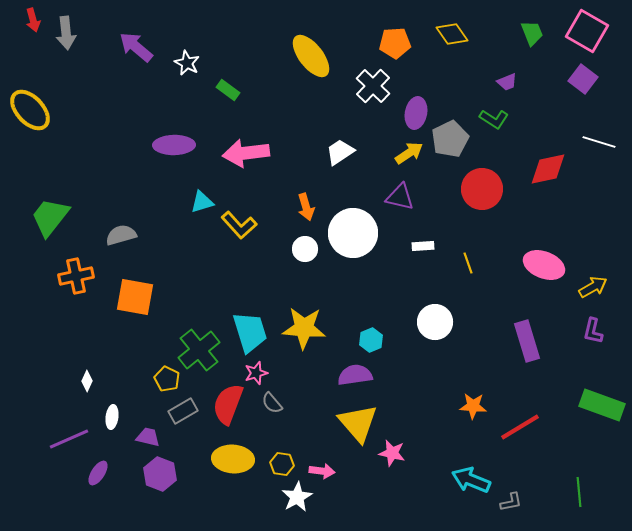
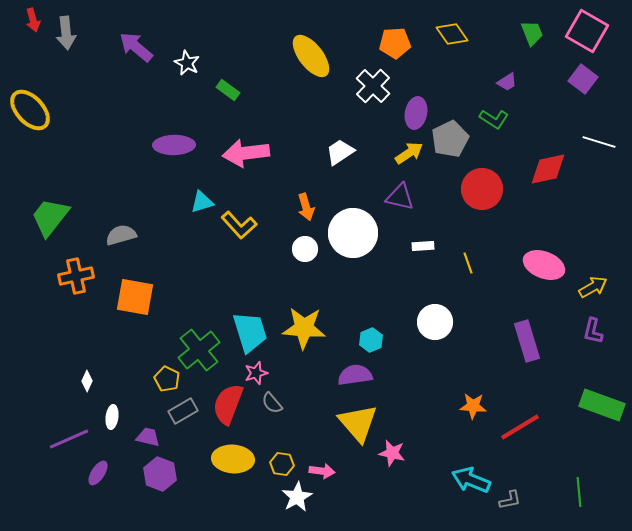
purple trapezoid at (507, 82): rotated 10 degrees counterclockwise
gray L-shape at (511, 502): moved 1 px left, 2 px up
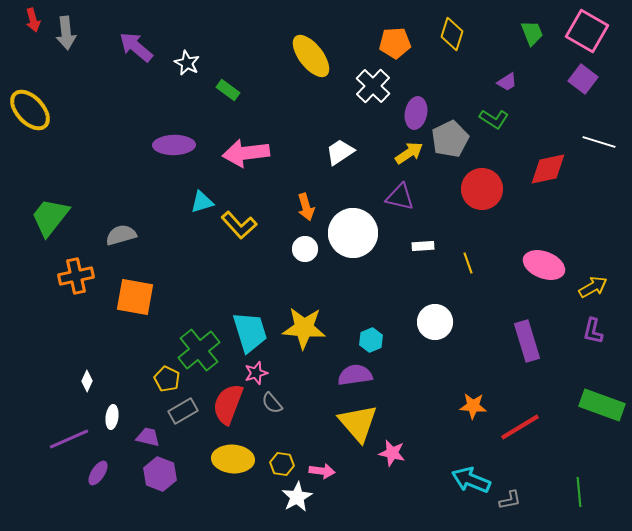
yellow diamond at (452, 34): rotated 52 degrees clockwise
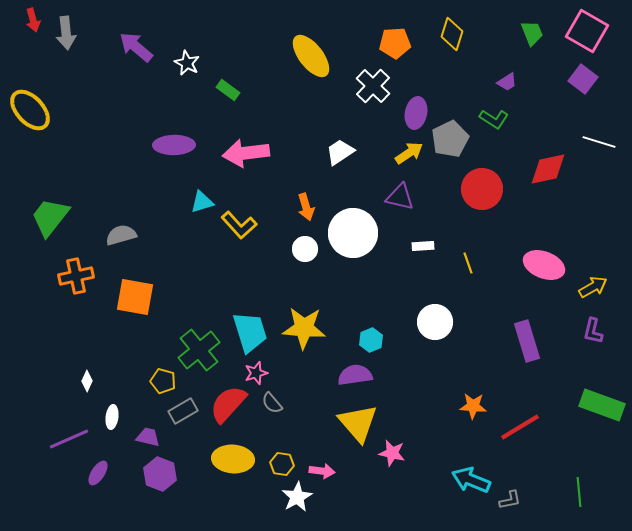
yellow pentagon at (167, 379): moved 4 px left, 2 px down; rotated 10 degrees counterclockwise
red semicircle at (228, 404): rotated 21 degrees clockwise
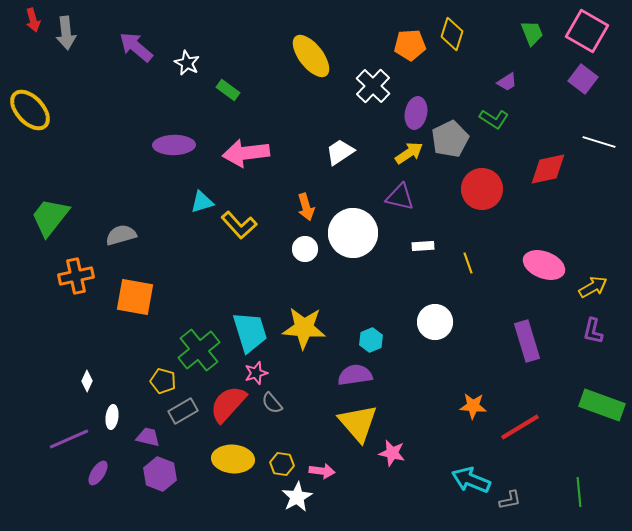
orange pentagon at (395, 43): moved 15 px right, 2 px down
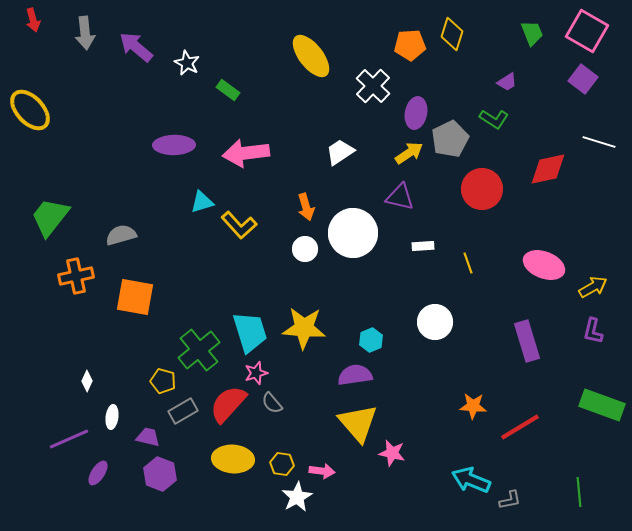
gray arrow at (66, 33): moved 19 px right
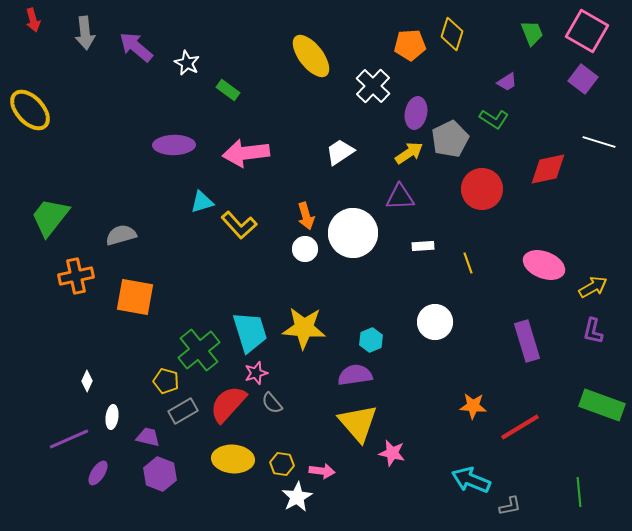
purple triangle at (400, 197): rotated 16 degrees counterclockwise
orange arrow at (306, 207): moved 9 px down
yellow pentagon at (163, 381): moved 3 px right
gray L-shape at (510, 500): moved 6 px down
